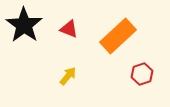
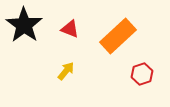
red triangle: moved 1 px right
yellow arrow: moved 2 px left, 5 px up
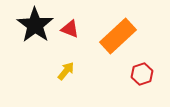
black star: moved 11 px right
